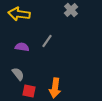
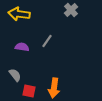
gray semicircle: moved 3 px left, 1 px down
orange arrow: moved 1 px left
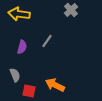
purple semicircle: rotated 96 degrees clockwise
gray semicircle: rotated 16 degrees clockwise
orange arrow: moved 1 px right, 3 px up; rotated 108 degrees clockwise
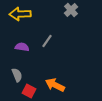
yellow arrow: moved 1 px right; rotated 10 degrees counterclockwise
purple semicircle: rotated 96 degrees counterclockwise
gray semicircle: moved 2 px right
red square: rotated 16 degrees clockwise
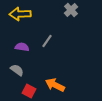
gray semicircle: moved 5 px up; rotated 32 degrees counterclockwise
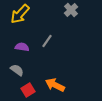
yellow arrow: rotated 45 degrees counterclockwise
red square: moved 1 px left, 1 px up; rotated 32 degrees clockwise
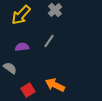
gray cross: moved 16 px left
yellow arrow: moved 1 px right, 1 px down
gray line: moved 2 px right
purple semicircle: rotated 16 degrees counterclockwise
gray semicircle: moved 7 px left, 2 px up
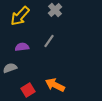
yellow arrow: moved 1 px left, 1 px down
gray semicircle: rotated 56 degrees counterclockwise
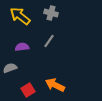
gray cross: moved 4 px left, 3 px down; rotated 32 degrees counterclockwise
yellow arrow: rotated 85 degrees clockwise
